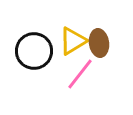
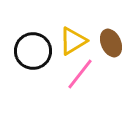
brown ellipse: moved 12 px right; rotated 16 degrees counterclockwise
black circle: moved 1 px left
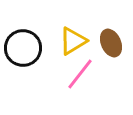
black circle: moved 10 px left, 3 px up
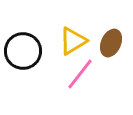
brown ellipse: rotated 48 degrees clockwise
black circle: moved 3 px down
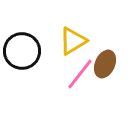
brown ellipse: moved 6 px left, 21 px down
black circle: moved 1 px left
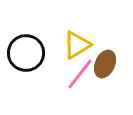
yellow triangle: moved 4 px right, 4 px down
black circle: moved 4 px right, 2 px down
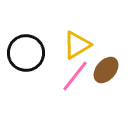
brown ellipse: moved 1 px right, 6 px down; rotated 16 degrees clockwise
pink line: moved 5 px left, 2 px down
